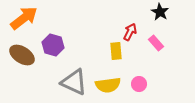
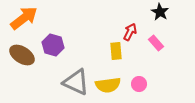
gray triangle: moved 2 px right
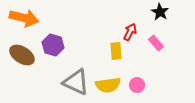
orange arrow: rotated 52 degrees clockwise
pink circle: moved 2 px left, 1 px down
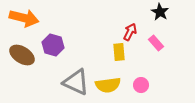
yellow rectangle: moved 3 px right, 1 px down
pink circle: moved 4 px right
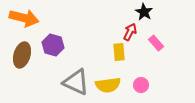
black star: moved 16 px left
brown ellipse: rotated 75 degrees clockwise
